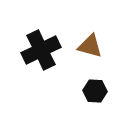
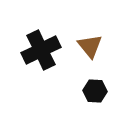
brown triangle: rotated 36 degrees clockwise
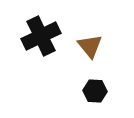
black cross: moved 14 px up
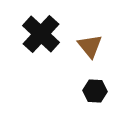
black cross: moved 2 px up; rotated 21 degrees counterclockwise
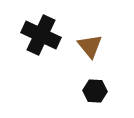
black cross: moved 1 px down; rotated 18 degrees counterclockwise
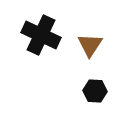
brown triangle: moved 1 px up; rotated 12 degrees clockwise
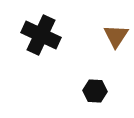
brown triangle: moved 26 px right, 9 px up
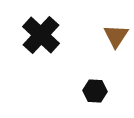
black cross: rotated 18 degrees clockwise
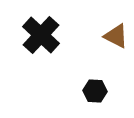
brown triangle: rotated 36 degrees counterclockwise
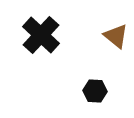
brown triangle: rotated 12 degrees clockwise
